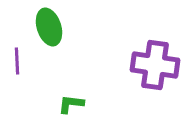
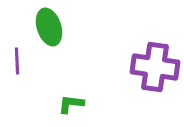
purple cross: moved 2 px down
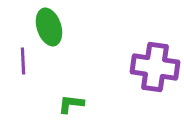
purple line: moved 6 px right
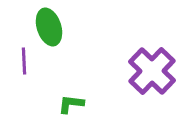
purple line: moved 1 px right
purple cross: moved 3 px left, 4 px down; rotated 36 degrees clockwise
